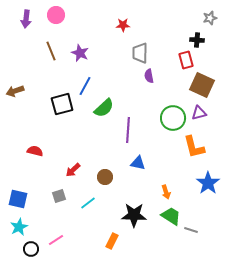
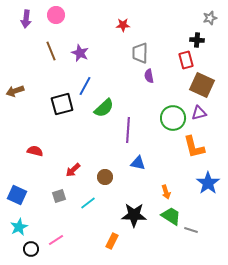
blue square: moved 1 px left, 4 px up; rotated 12 degrees clockwise
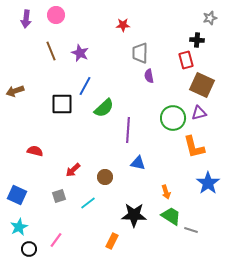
black square: rotated 15 degrees clockwise
pink line: rotated 21 degrees counterclockwise
black circle: moved 2 px left
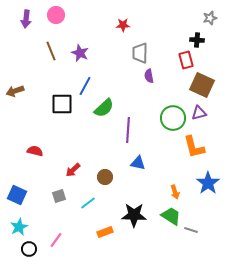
orange arrow: moved 9 px right
orange rectangle: moved 7 px left, 9 px up; rotated 42 degrees clockwise
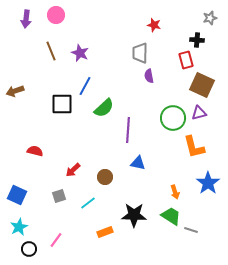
red star: moved 31 px right; rotated 16 degrees clockwise
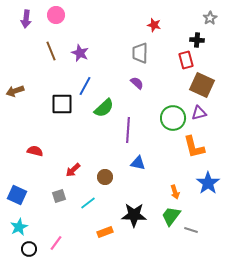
gray star: rotated 16 degrees counterclockwise
purple semicircle: moved 12 px left, 7 px down; rotated 144 degrees clockwise
green trapezoid: rotated 85 degrees counterclockwise
pink line: moved 3 px down
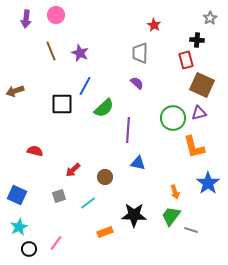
red star: rotated 16 degrees clockwise
